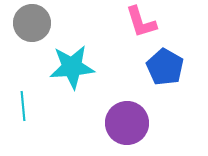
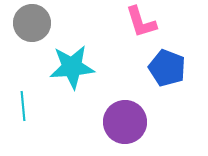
blue pentagon: moved 2 px right, 1 px down; rotated 9 degrees counterclockwise
purple circle: moved 2 px left, 1 px up
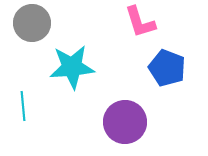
pink L-shape: moved 1 px left
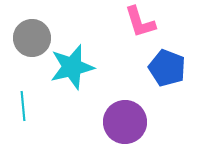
gray circle: moved 15 px down
cyan star: rotated 9 degrees counterclockwise
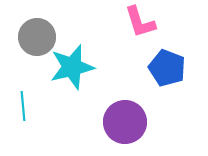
gray circle: moved 5 px right, 1 px up
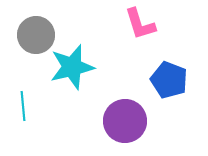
pink L-shape: moved 2 px down
gray circle: moved 1 px left, 2 px up
blue pentagon: moved 2 px right, 12 px down
purple circle: moved 1 px up
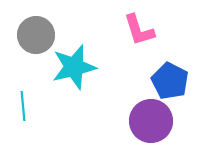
pink L-shape: moved 1 px left, 6 px down
cyan star: moved 2 px right
blue pentagon: moved 1 px right, 1 px down; rotated 6 degrees clockwise
purple circle: moved 26 px right
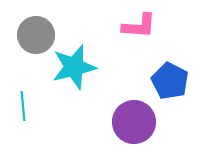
pink L-shape: moved 4 px up; rotated 69 degrees counterclockwise
purple circle: moved 17 px left, 1 px down
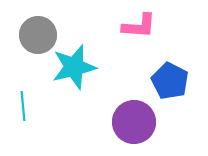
gray circle: moved 2 px right
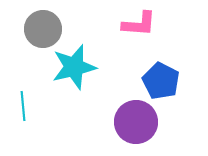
pink L-shape: moved 2 px up
gray circle: moved 5 px right, 6 px up
blue pentagon: moved 9 px left
purple circle: moved 2 px right
